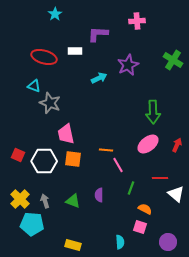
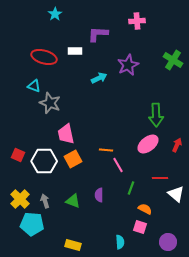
green arrow: moved 3 px right, 3 px down
orange square: rotated 36 degrees counterclockwise
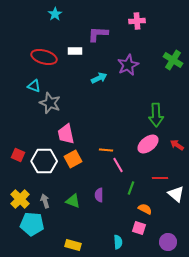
red arrow: rotated 80 degrees counterclockwise
pink square: moved 1 px left, 1 px down
cyan semicircle: moved 2 px left
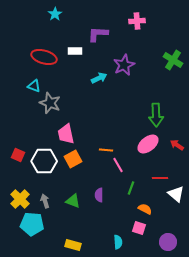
purple star: moved 4 px left
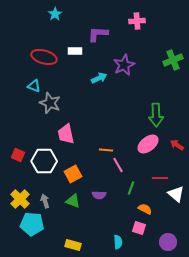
green cross: rotated 36 degrees clockwise
orange square: moved 15 px down
purple semicircle: rotated 88 degrees counterclockwise
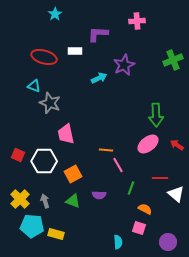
cyan pentagon: moved 2 px down
yellow rectangle: moved 17 px left, 11 px up
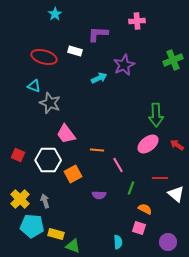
white rectangle: rotated 16 degrees clockwise
pink trapezoid: rotated 25 degrees counterclockwise
orange line: moved 9 px left
white hexagon: moved 4 px right, 1 px up
green triangle: moved 45 px down
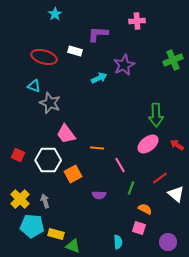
orange line: moved 2 px up
pink line: moved 2 px right
red line: rotated 35 degrees counterclockwise
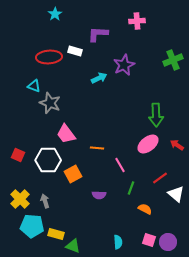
red ellipse: moved 5 px right; rotated 20 degrees counterclockwise
pink square: moved 10 px right, 12 px down
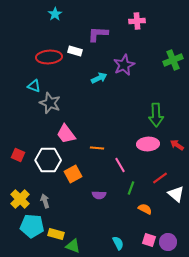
pink ellipse: rotated 35 degrees clockwise
cyan semicircle: moved 1 px down; rotated 24 degrees counterclockwise
